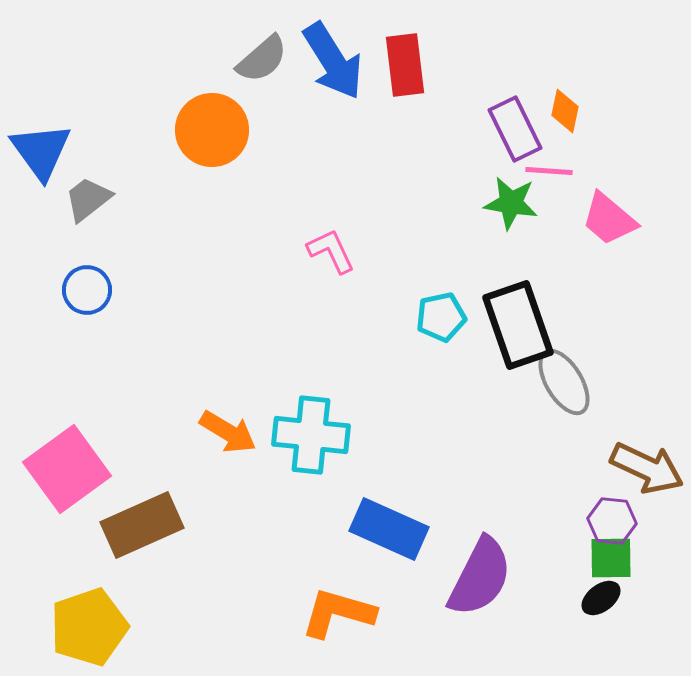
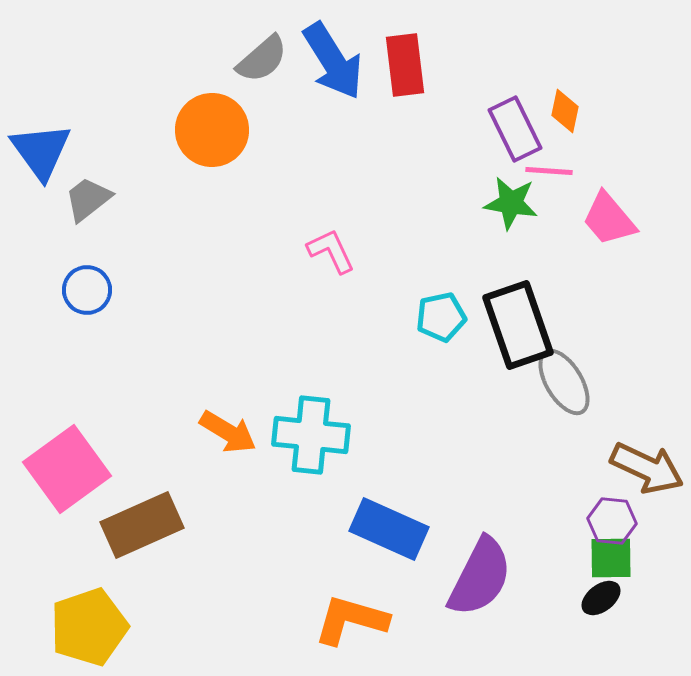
pink trapezoid: rotated 10 degrees clockwise
orange L-shape: moved 13 px right, 7 px down
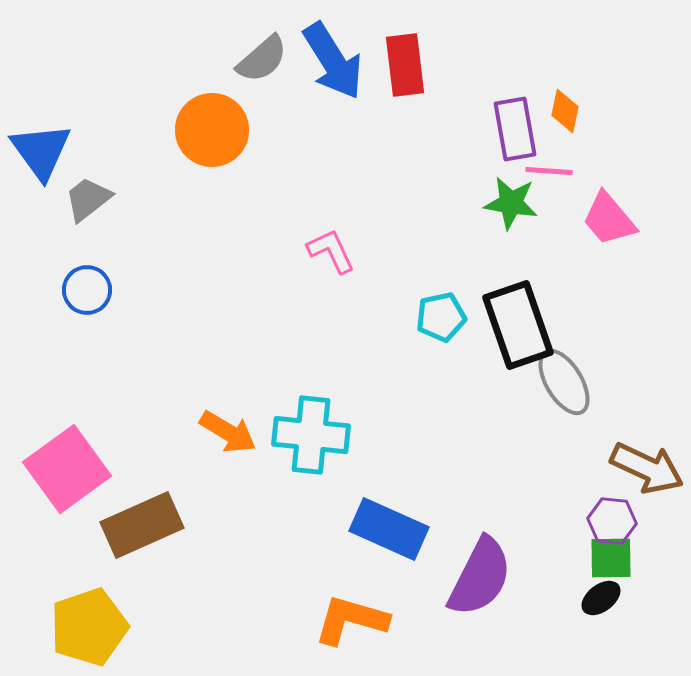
purple rectangle: rotated 16 degrees clockwise
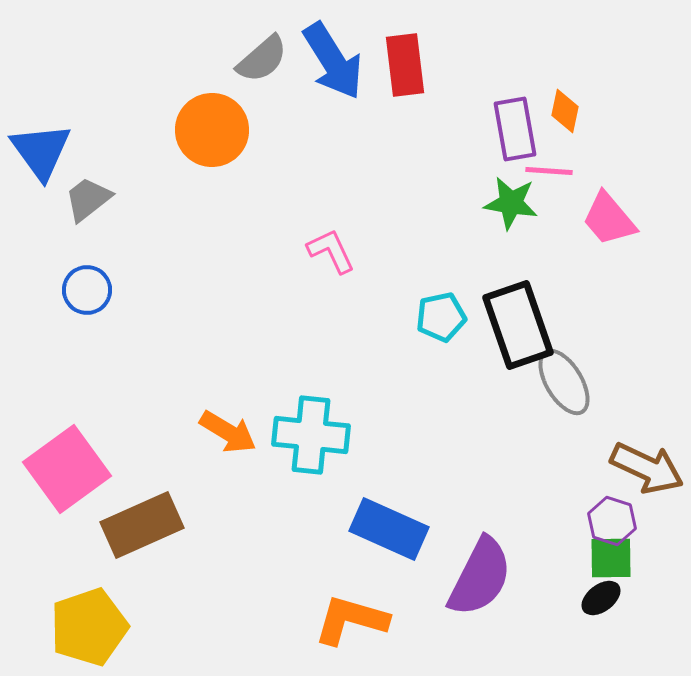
purple hexagon: rotated 12 degrees clockwise
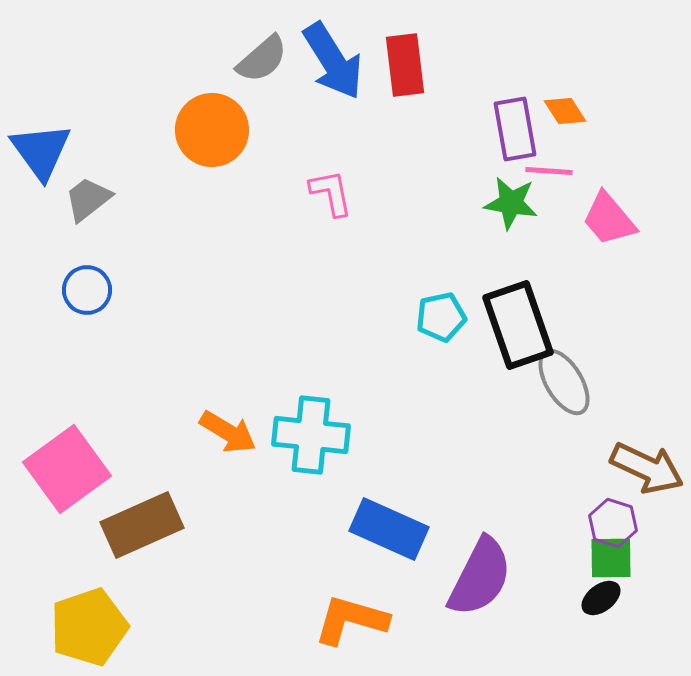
orange diamond: rotated 45 degrees counterclockwise
pink L-shape: moved 58 px up; rotated 14 degrees clockwise
purple hexagon: moved 1 px right, 2 px down
